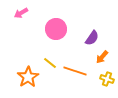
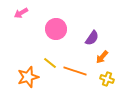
orange star: rotated 15 degrees clockwise
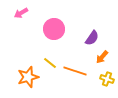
pink circle: moved 2 px left
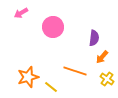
pink circle: moved 1 px left, 2 px up
purple semicircle: moved 2 px right; rotated 28 degrees counterclockwise
yellow line: moved 1 px right, 24 px down
yellow cross: rotated 16 degrees clockwise
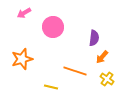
pink arrow: moved 3 px right
orange star: moved 6 px left, 18 px up
yellow line: rotated 24 degrees counterclockwise
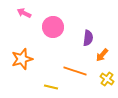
pink arrow: rotated 56 degrees clockwise
purple semicircle: moved 6 px left
orange arrow: moved 2 px up
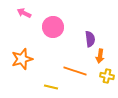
purple semicircle: moved 2 px right, 1 px down; rotated 14 degrees counterclockwise
orange arrow: moved 2 px left, 1 px down; rotated 32 degrees counterclockwise
yellow cross: moved 3 px up; rotated 24 degrees counterclockwise
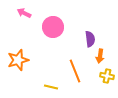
orange star: moved 4 px left, 1 px down
orange line: rotated 50 degrees clockwise
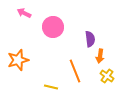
yellow cross: rotated 24 degrees clockwise
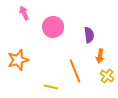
pink arrow: rotated 40 degrees clockwise
purple semicircle: moved 1 px left, 4 px up
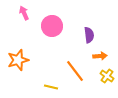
pink circle: moved 1 px left, 1 px up
orange arrow: rotated 104 degrees counterclockwise
orange line: rotated 15 degrees counterclockwise
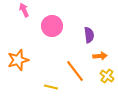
pink arrow: moved 3 px up
